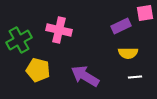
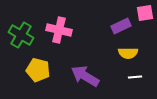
green cross: moved 2 px right, 5 px up; rotated 30 degrees counterclockwise
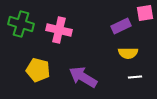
green cross: moved 11 px up; rotated 15 degrees counterclockwise
purple arrow: moved 2 px left, 1 px down
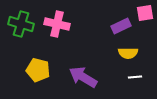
pink cross: moved 2 px left, 6 px up
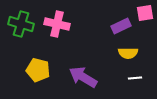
white line: moved 1 px down
